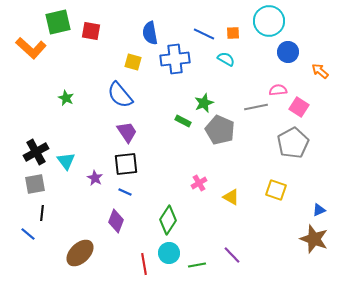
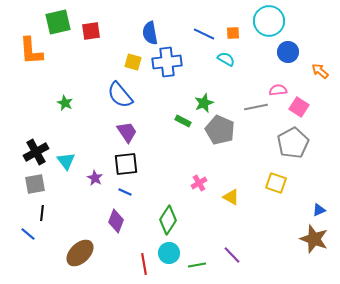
red square at (91, 31): rotated 18 degrees counterclockwise
orange L-shape at (31, 48): moved 3 px down; rotated 44 degrees clockwise
blue cross at (175, 59): moved 8 px left, 3 px down
green star at (66, 98): moved 1 px left, 5 px down
yellow square at (276, 190): moved 7 px up
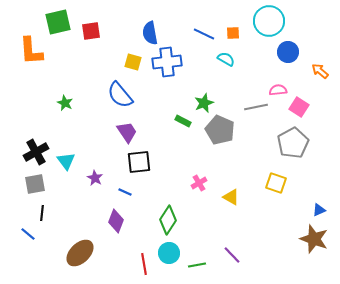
black square at (126, 164): moved 13 px right, 2 px up
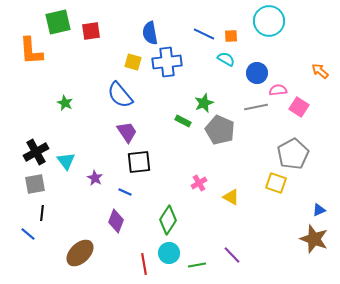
orange square at (233, 33): moved 2 px left, 3 px down
blue circle at (288, 52): moved 31 px left, 21 px down
gray pentagon at (293, 143): moved 11 px down
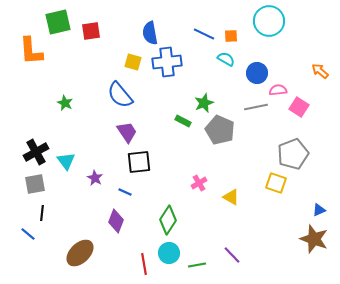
gray pentagon at (293, 154): rotated 8 degrees clockwise
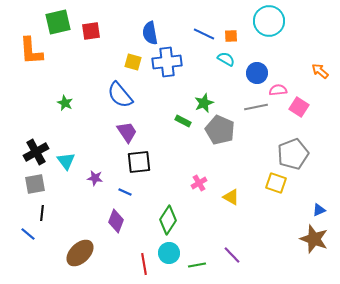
purple star at (95, 178): rotated 21 degrees counterclockwise
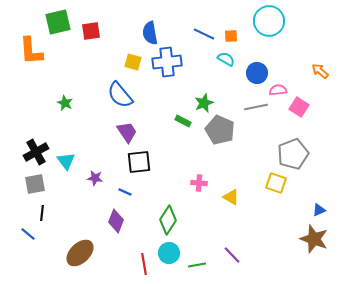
pink cross at (199, 183): rotated 35 degrees clockwise
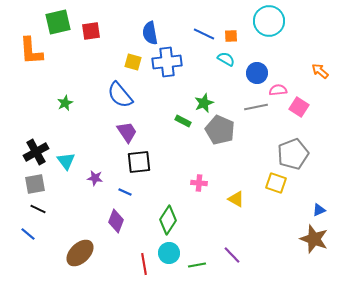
green star at (65, 103): rotated 21 degrees clockwise
yellow triangle at (231, 197): moved 5 px right, 2 px down
black line at (42, 213): moved 4 px left, 4 px up; rotated 70 degrees counterclockwise
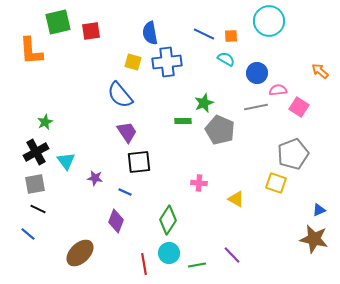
green star at (65, 103): moved 20 px left, 19 px down
green rectangle at (183, 121): rotated 28 degrees counterclockwise
brown star at (314, 239): rotated 8 degrees counterclockwise
